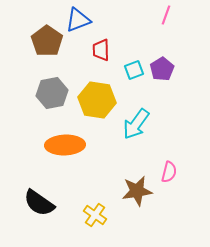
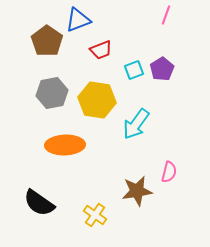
red trapezoid: rotated 110 degrees counterclockwise
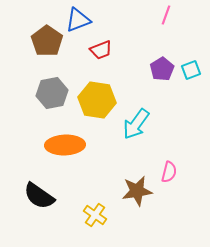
cyan square: moved 57 px right
black semicircle: moved 7 px up
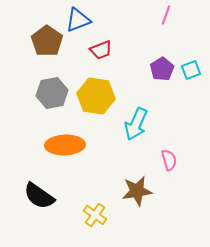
yellow hexagon: moved 1 px left, 4 px up
cyan arrow: rotated 12 degrees counterclockwise
pink semicircle: moved 12 px up; rotated 30 degrees counterclockwise
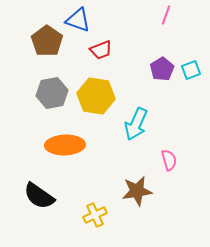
blue triangle: rotated 40 degrees clockwise
yellow cross: rotated 30 degrees clockwise
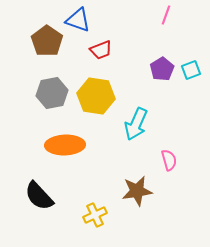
black semicircle: rotated 12 degrees clockwise
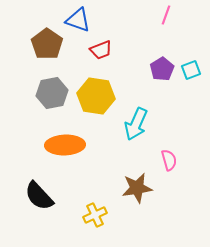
brown pentagon: moved 3 px down
brown star: moved 3 px up
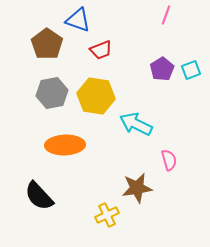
cyan arrow: rotated 92 degrees clockwise
yellow cross: moved 12 px right
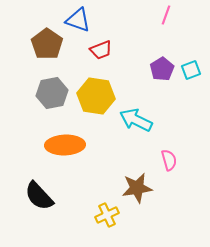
cyan arrow: moved 4 px up
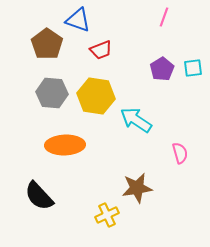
pink line: moved 2 px left, 2 px down
cyan square: moved 2 px right, 2 px up; rotated 12 degrees clockwise
gray hexagon: rotated 16 degrees clockwise
cyan arrow: rotated 8 degrees clockwise
pink semicircle: moved 11 px right, 7 px up
